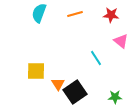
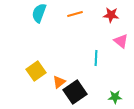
cyan line: rotated 35 degrees clockwise
yellow square: rotated 36 degrees counterclockwise
orange triangle: moved 1 px right, 2 px up; rotated 24 degrees clockwise
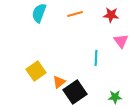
pink triangle: rotated 14 degrees clockwise
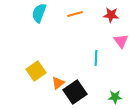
orange triangle: moved 1 px left, 1 px down
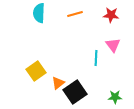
cyan semicircle: rotated 18 degrees counterclockwise
pink triangle: moved 8 px left, 4 px down
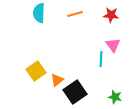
cyan line: moved 5 px right, 1 px down
orange triangle: moved 1 px left, 3 px up
green star: rotated 16 degrees clockwise
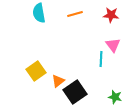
cyan semicircle: rotated 12 degrees counterclockwise
orange triangle: moved 1 px right, 1 px down
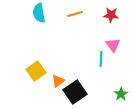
green star: moved 6 px right, 3 px up; rotated 24 degrees clockwise
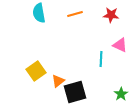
pink triangle: moved 7 px right; rotated 28 degrees counterclockwise
black square: rotated 20 degrees clockwise
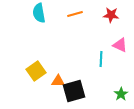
orange triangle: rotated 40 degrees clockwise
black square: moved 1 px left, 1 px up
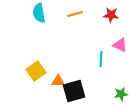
green star: rotated 24 degrees clockwise
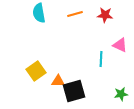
red star: moved 6 px left
